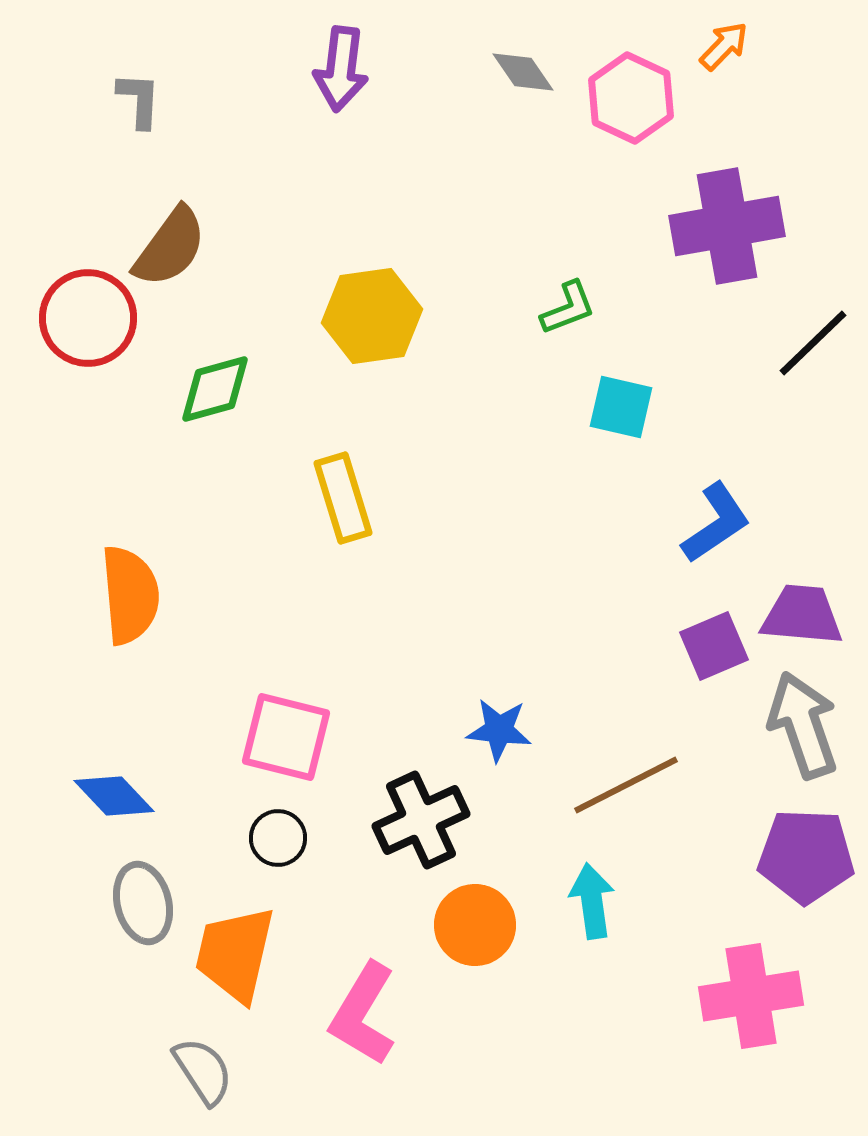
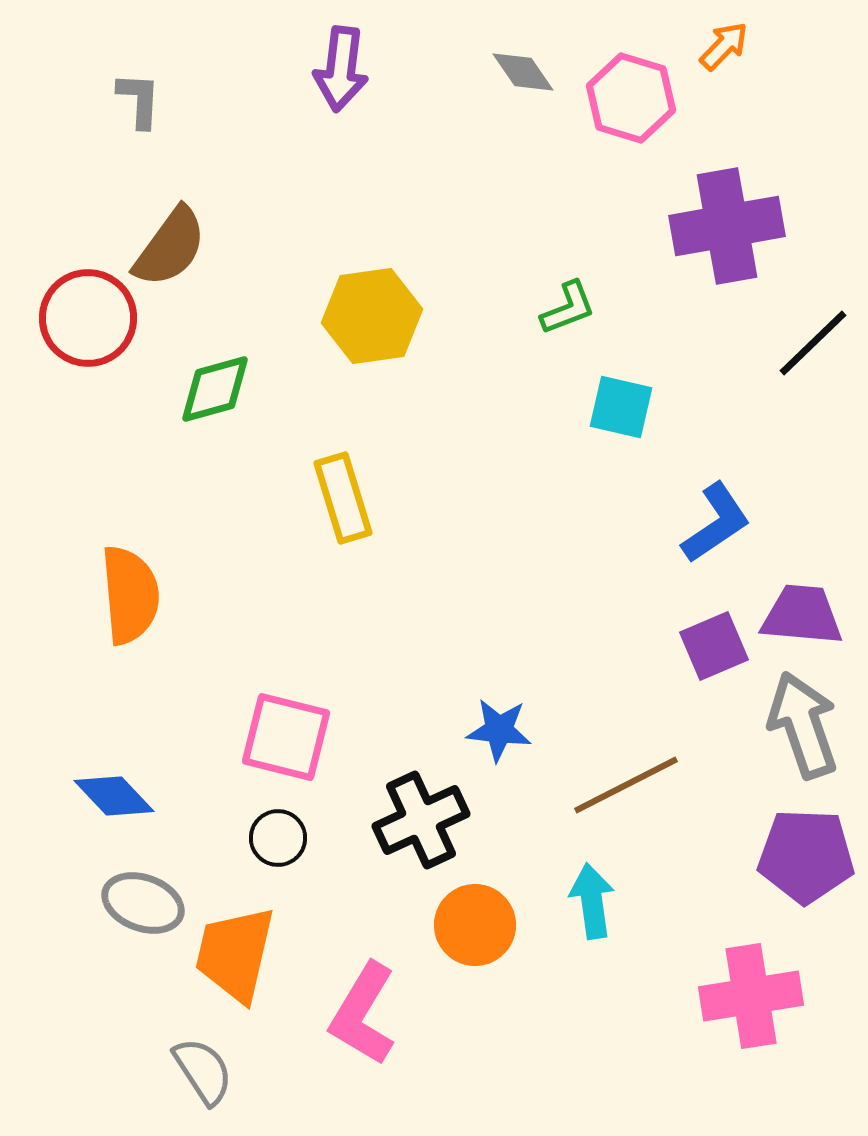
pink hexagon: rotated 8 degrees counterclockwise
gray ellipse: rotated 56 degrees counterclockwise
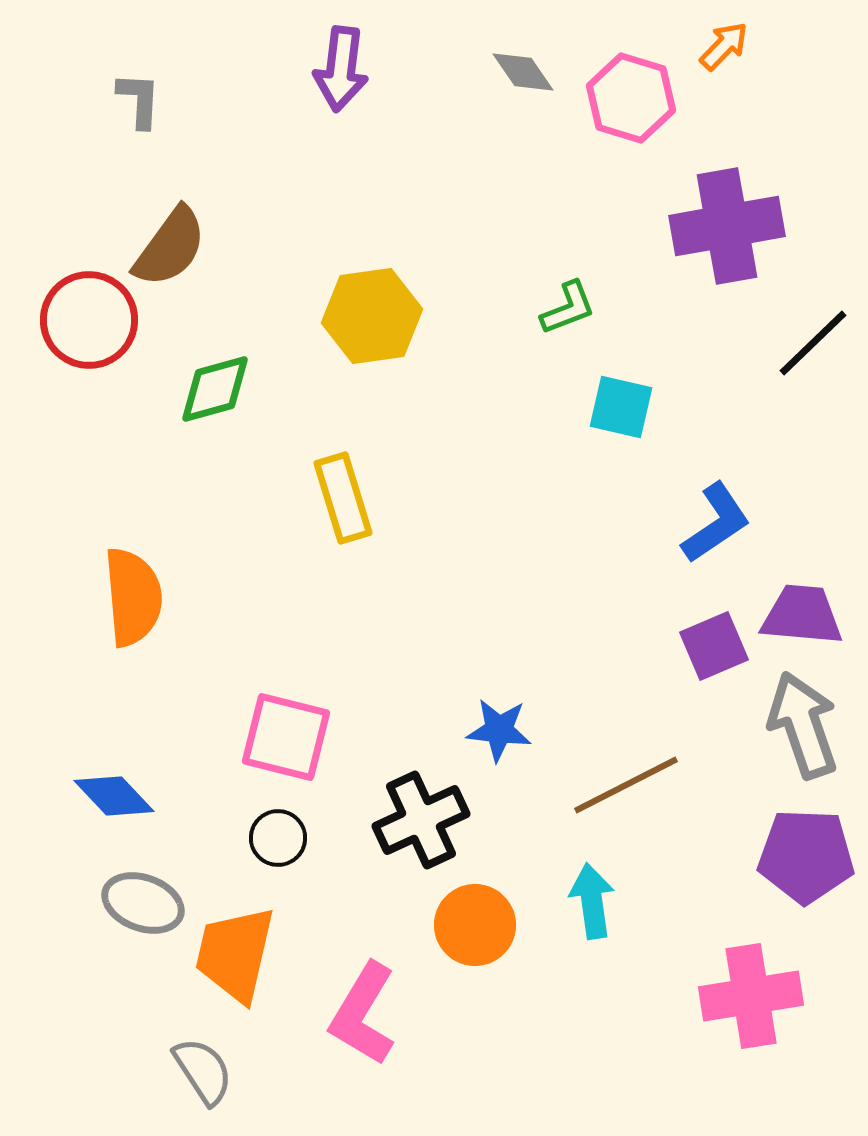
red circle: moved 1 px right, 2 px down
orange semicircle: moved 3 px right, 2 px down
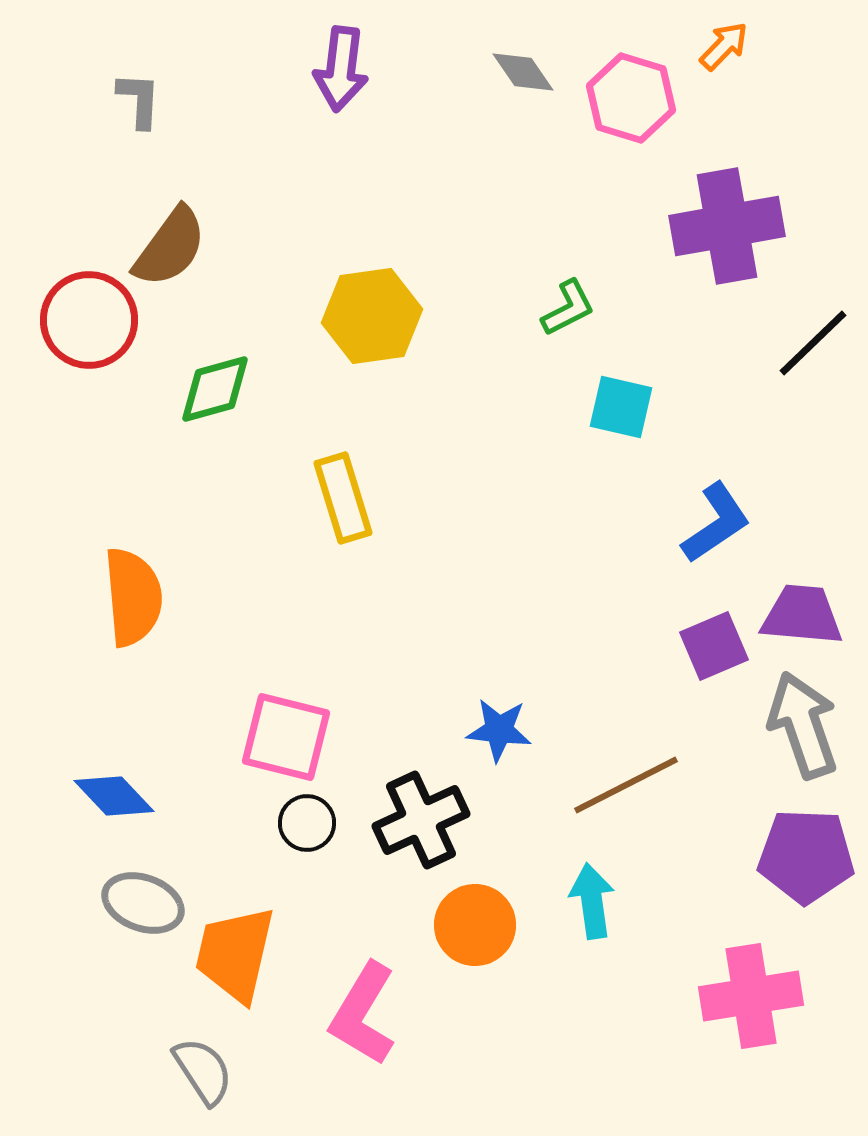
green L-shape: rotated 6 degrees counterclockwise
black circle: moved 29 px right, 15 px up
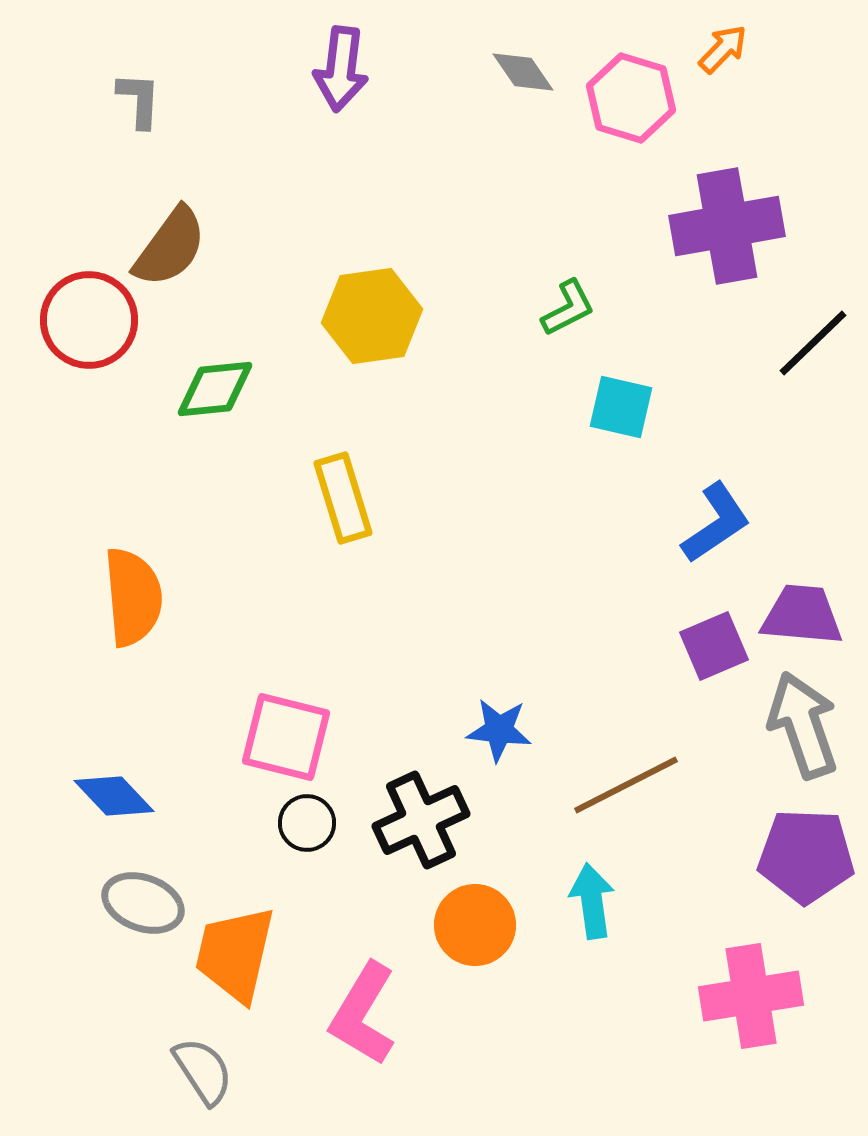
orange arrow: moved 1 px left, 3 px down
green diamond: rotated 10 degrees clockwise
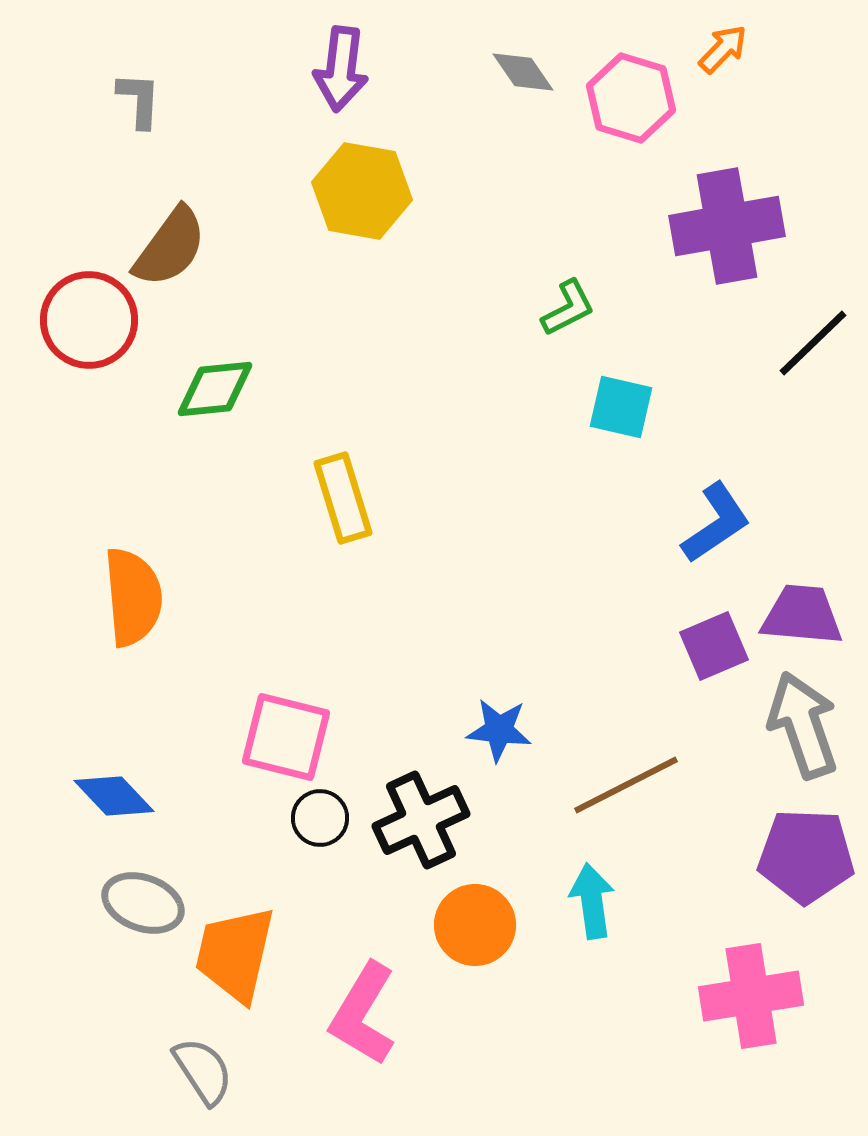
yellow hexagon: moved 10 px left, 125 px up; rotated 18 degrees clockwise
black circle: moved 13 px right, 5 px up
